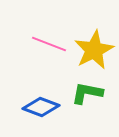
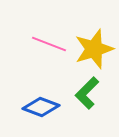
yellow star: moved 1 px up; rotated 9 degrees clockwise
green L-shape: rotated 56 degrees counterclockwise
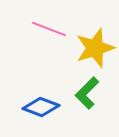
pink line: moved 15 px up
yellow star: moved 1 px right, 1 px up
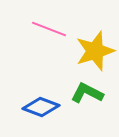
yellow star: moved 3 px down
green L-shape: rotated 72 degrees clockwise
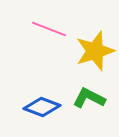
green L-shape: moved 2 px right, 5 px down
blue diamond: moved 1 px right
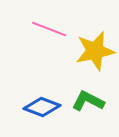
yellow star: rotated 6 degrees clockwise
green L-shape: moved 1 px left, 3 px down
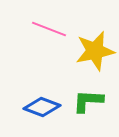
green L-shape: rotated 24 degrees counterclockwise
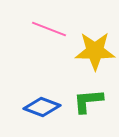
yellow star: rotated 12 degrees clockwise
green L-shape: rotated 8 degrees counterclockwise
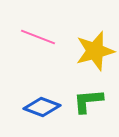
pink line: moved 11 px left, 8 px down
yellow star: rotated 15 degrees counterclockwise
